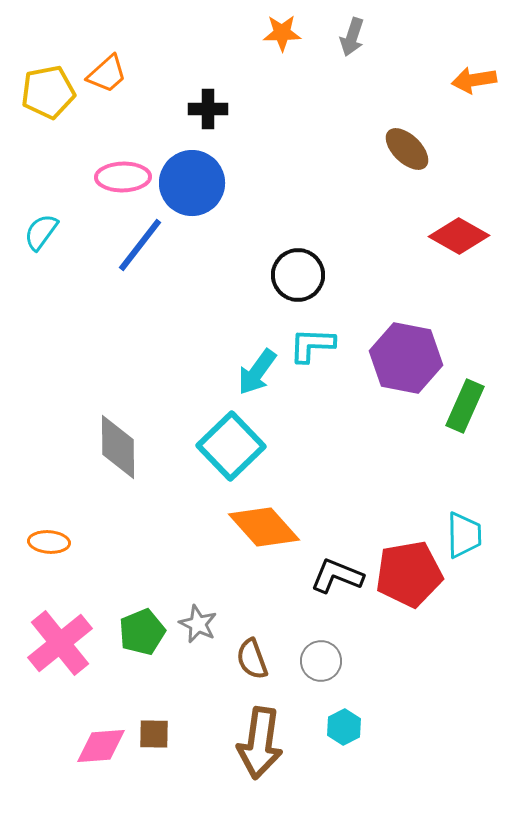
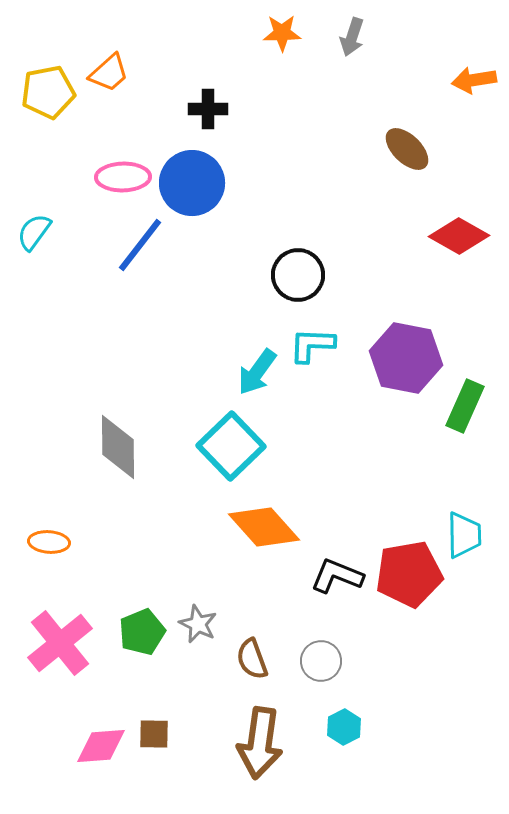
orange trapezoid: moved 2 px right, 1 px up
cyan semicircle: moved 7 px left
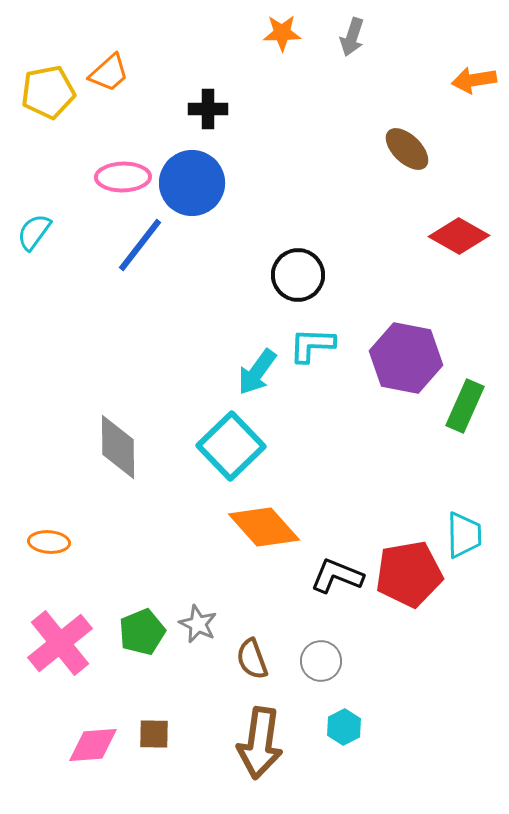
pink diamond: moved 8 px left, 1 px up
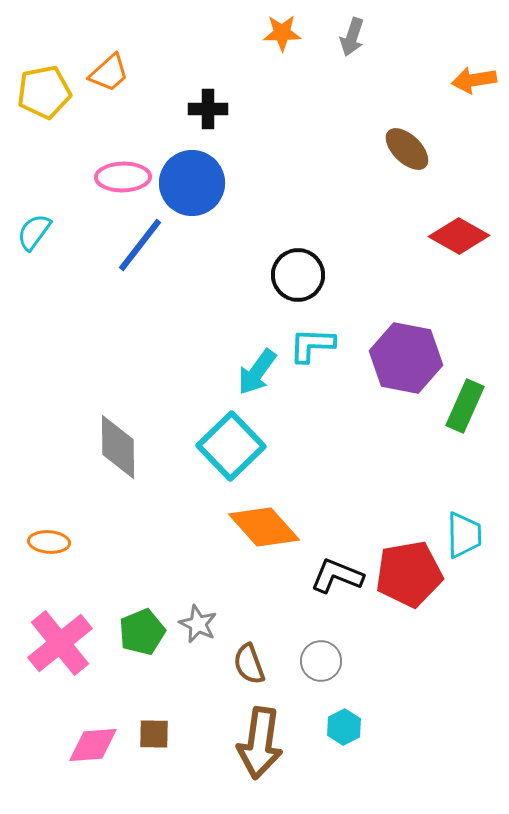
yellow pentagon: moved 4 px left
brown semicircle: moved 3 px left, 5 px down
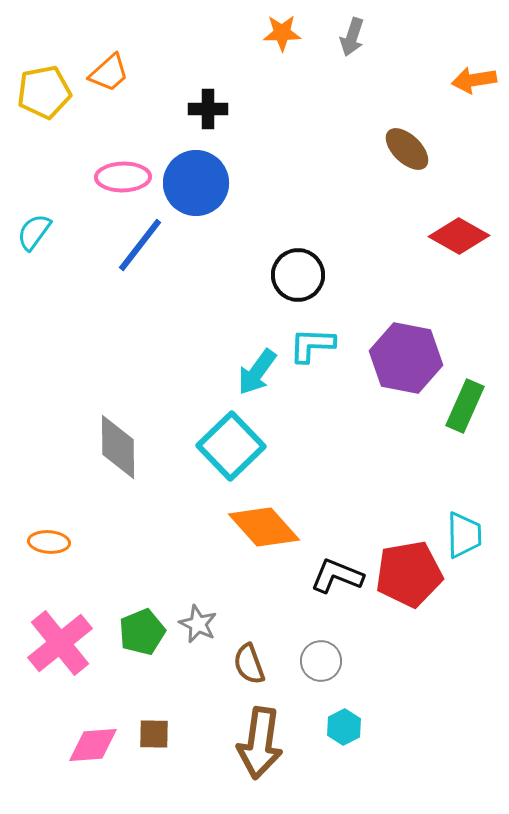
blue circle: moved 4 px right
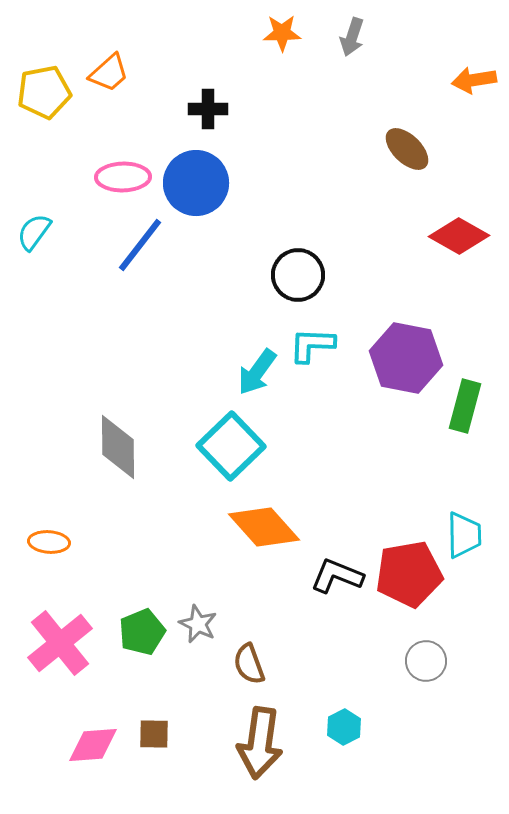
green rectangle: rotated 9 degrees counterclockwise
gray circle: moved 105 px right
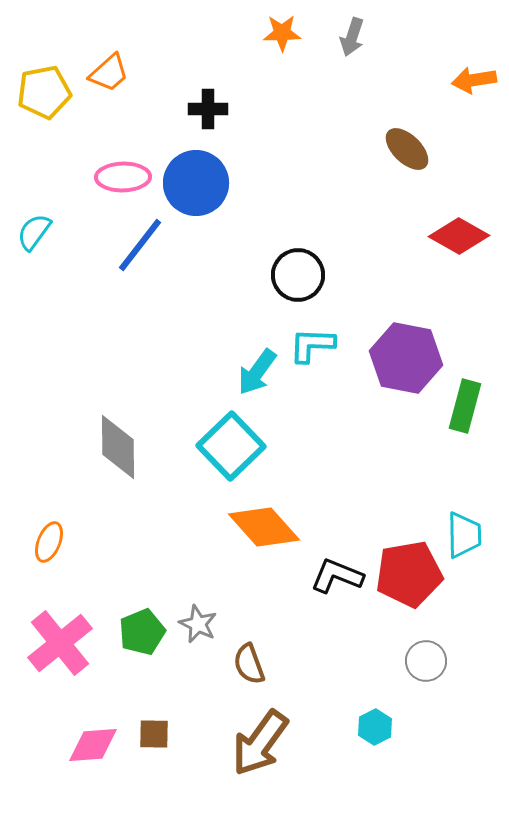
orange ellipse: rotated 72 degrees counterclockwise
cyan hexagon: moved 31 px right
brown arrow: rotated 28 degrees clockwise
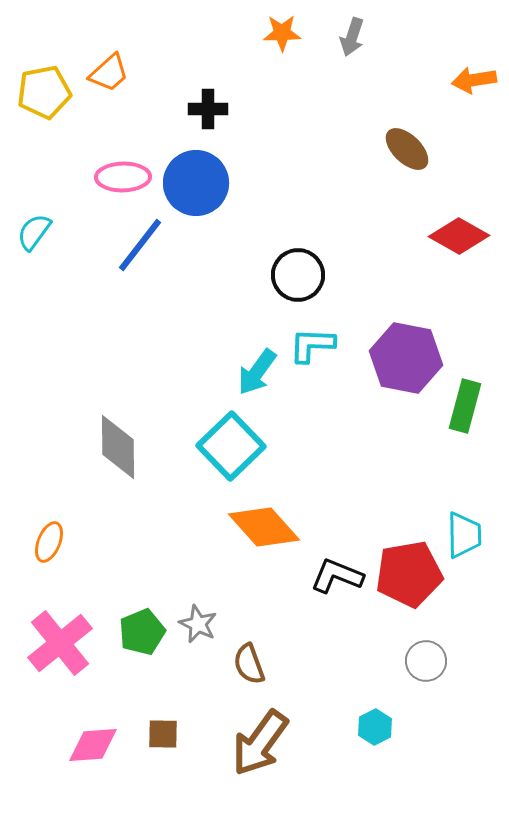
brown square: moved 9 px right
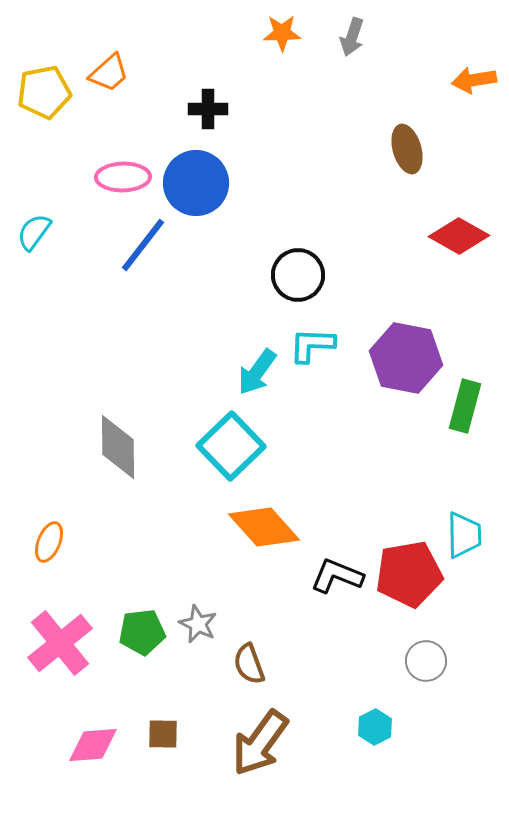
brown ellipse: rotated 30 degrees clockwise
blue line: moved 3 px right
green pentagon: rotated 15 degrees clockwise
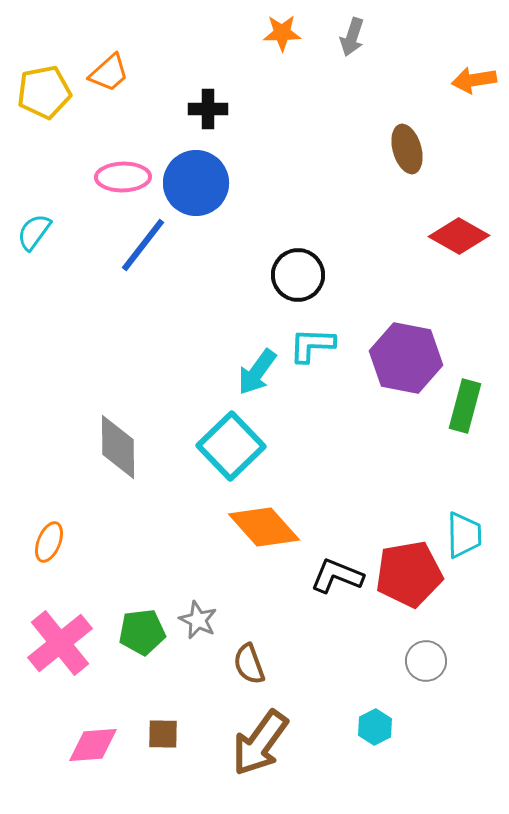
gray star: moved 4 px up
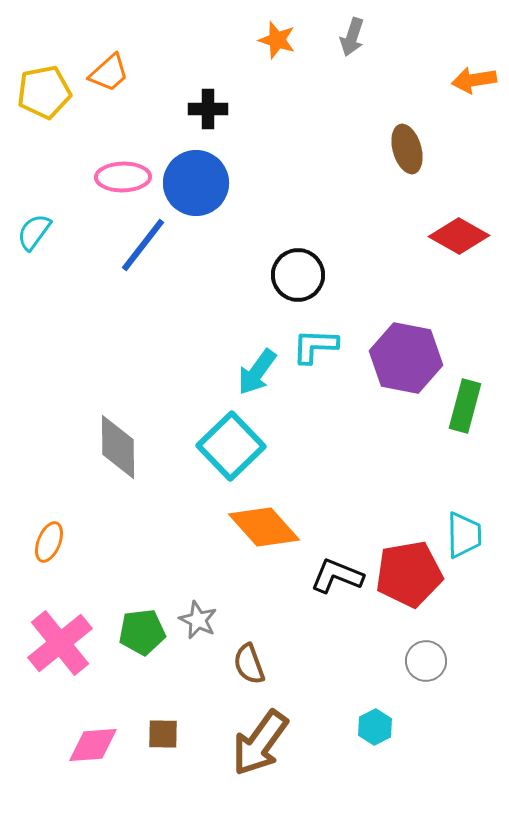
orange star: moved 5 px left, 7 px down; rotated 18 degrees clockwise
cyan L-shape: moved 3 px right, 1 px down
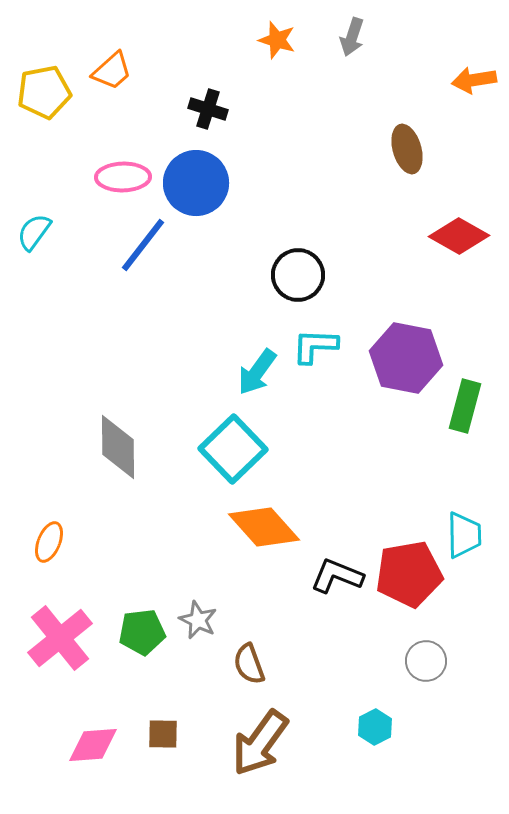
orange trapezoid: moved 3 px right, 2 px up
black cross: rotated 18 degrees clockwise
cyan square: moved 2 px right, 3 px down
pink cross: moved 5 px up
